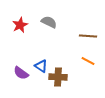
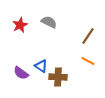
brown line: rotated 60 degrees counterclockwise
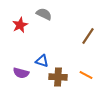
gray semicircle: moved 5 px left, 8 px up
orange line: moved 2 px left, 14 px down
blue triangle: moved 1 px right, 5 px up; rotated 16 degrees counterclockwise
purple semicircle: rotated 21 degrees counterclockwise
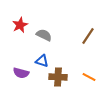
gray semicircle: moved 21 px down
orange line: moved 3 px right, 2 px down
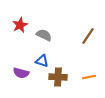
orange line: rotated 40 degrees counterclockwise
